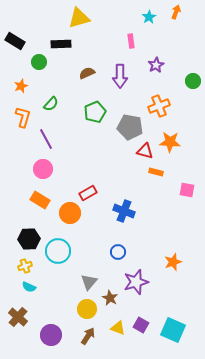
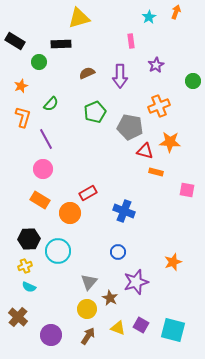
cyan square at (173, 330): rotated 10 degrees counterclockwise
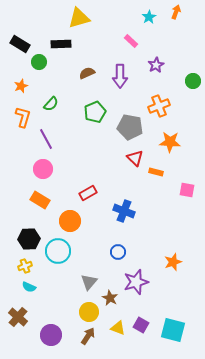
black rectangle at (15, 41): moved 5 px right, 3 px down
pink rectangle at (131, 41): rotated 40 degrees counterclockwise
red triangle at (145, 151): moved 10 px left, 7 px down; rotated 30 degrees clockwise
orange circle at (70, 213): moved 8 px down
yellow circle at (87, 309): moved 2 px right, 3 px down
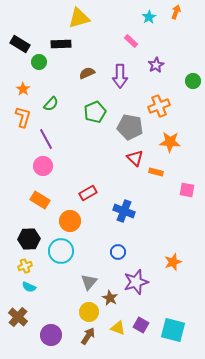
orange star at (21, 86): moved 2 px right, 3 px down; rotated 16 degrees counterclockwise
pink circle at (43, 169): moved 3 px up
cyan circle at (58, 251): moved 3 px right
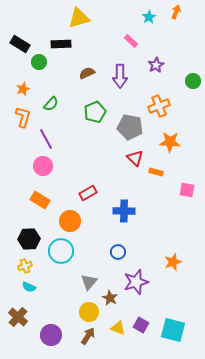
orange star at (23, 89): rotated 16 degrees clockwise
blue cross at (124, 211): rotated 20 degrees counterclockwise
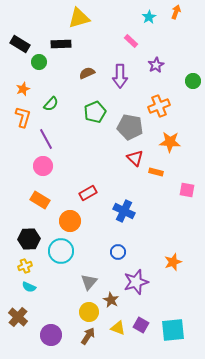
blue cross at (124, 211): rotated 25 degrees clockwise
brown star at (110, 298): moved 1 px right, 2 px down
cyan square at (173, 330): rotated 20 degrees counterclockwise
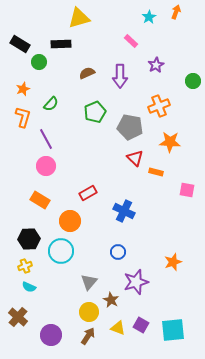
pink circle at (43, 166): moved 3 px right
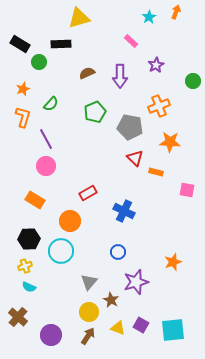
orange rectangle at (40, 200): moved 5 px left
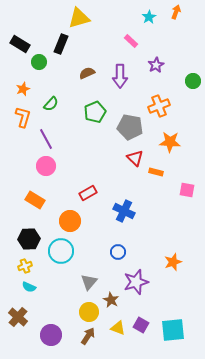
black rectangle at (61, 44): rotated 66 degrees counterclockwise
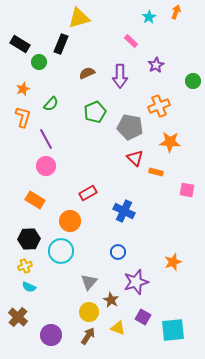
purple square at (141, 325): moved 2 px right, 8 px up
